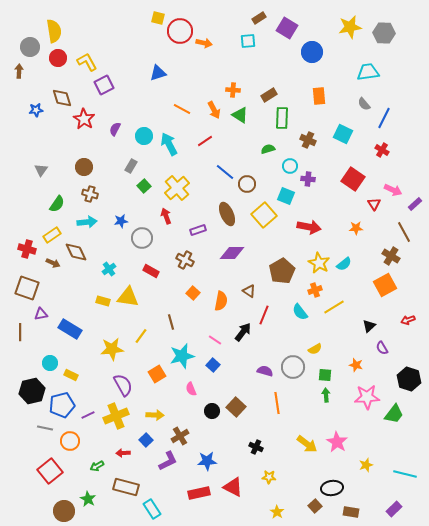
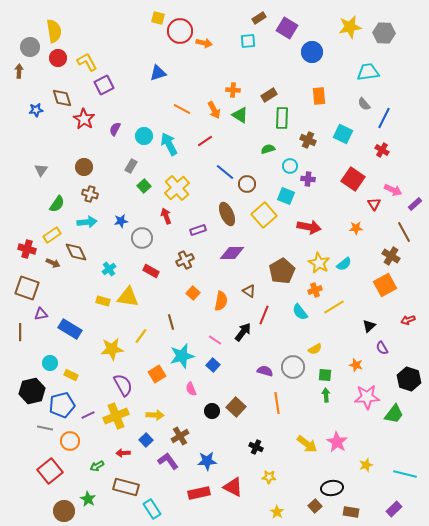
brown cross at (185, 260): rotated 36 degrees clockwise
purple L-shape at (168, 461): rotated 100 degrees counterclockwise
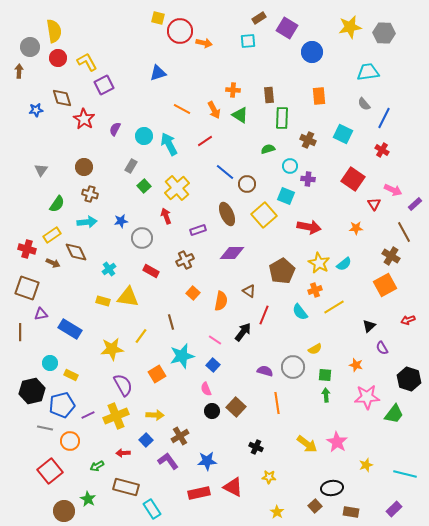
brown rectangle at (269, 95): rotated 63 degrees counterclockwise
pink semicircle at (191, 389): moved 15 px right
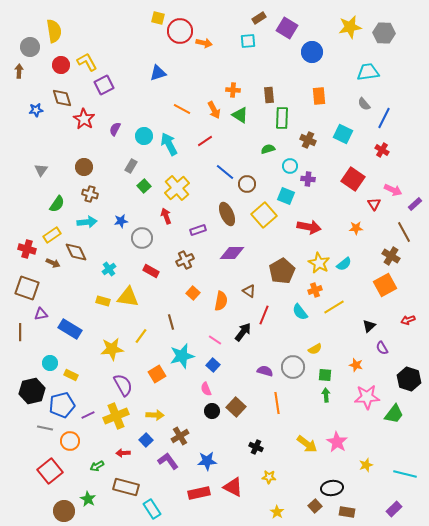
red circle at (58, 58): moved 3 px right, 7 px down
brown rectangle at (351, 512): moved 4 px left
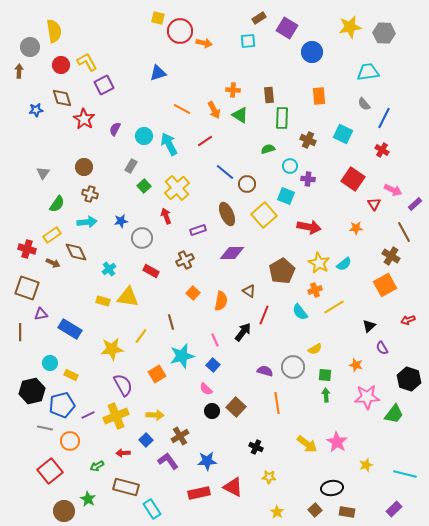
gray triangle at (41, 170): moved 2 px right, 3 px down
pink line at (215, 340): rotated 32 degrees clockwise
pink semicircle at (206, 389): rotated 24 degrees counterclockwise
brown square at (315, 506): moved 4 px down
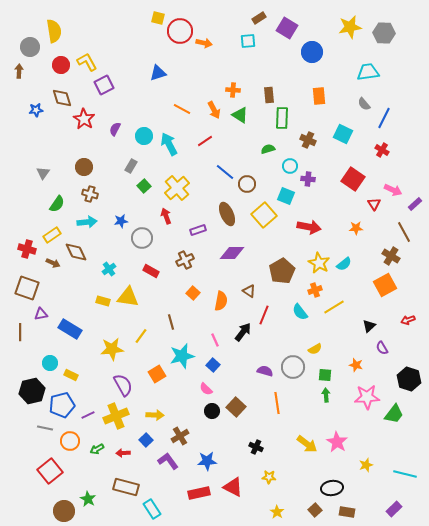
green arrow at (97, 466): moved 17 px up
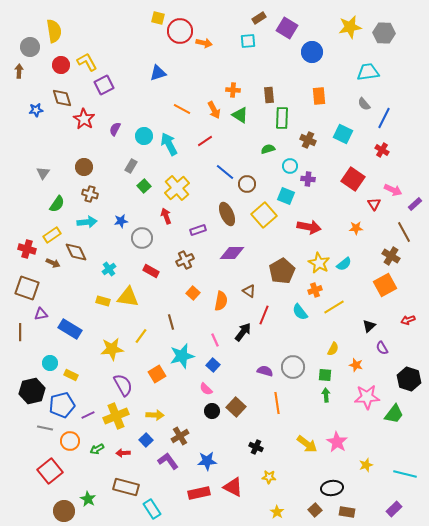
yellow semicircle at (315, 349): moved 18 px right; rotated 32 degrees counterclockwise
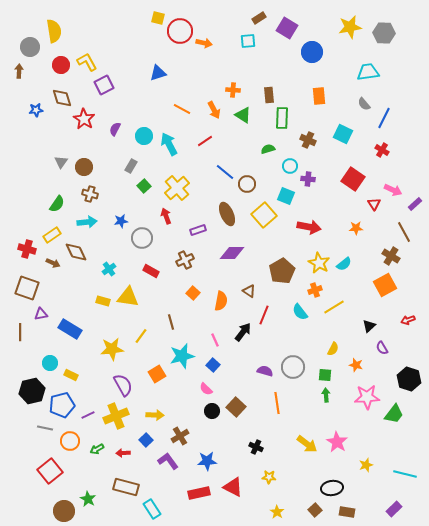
green triangle at (240, 115): moved 3 px right
gray triangle at (43, 173): moved 18 px right, 11 px up
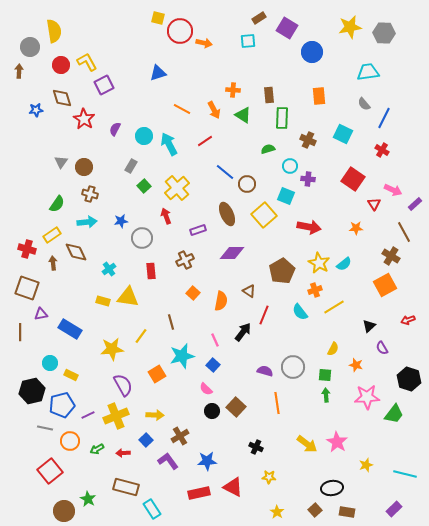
brown arrow at (53, 263): rotated 120 degrees counterclockwise
red rectangle at (151, 271): rotated 56 degrees clockwise
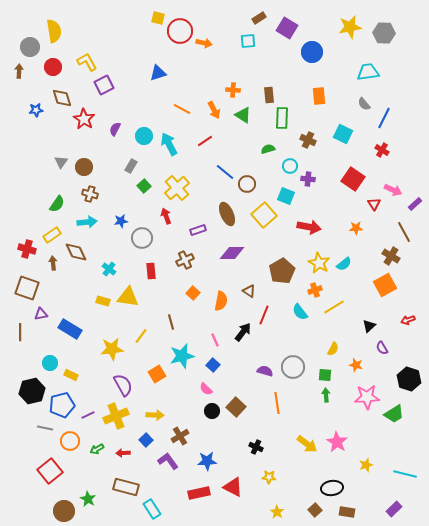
red circle at (61, 65): moved 8 px left, 2 px down
cyan cross at (109, 269): rotated 16 degrees counterclockwise
green trapezoid at (394, 414): rotated 20 degrees clockwise
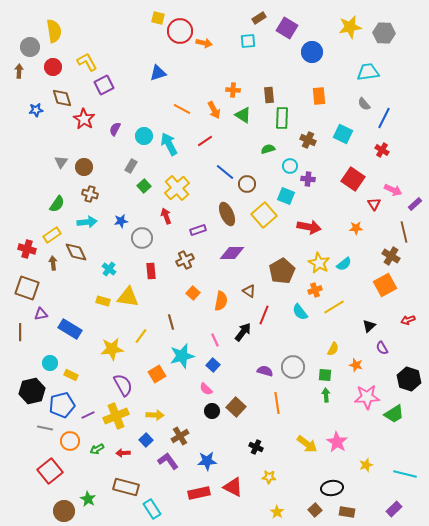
brown line at (404, 232): rotated 15 degrees clockwise
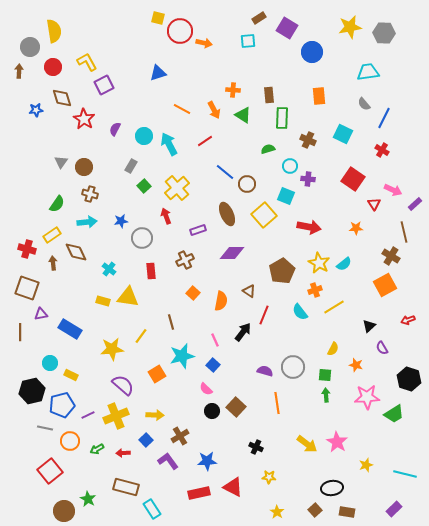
purple semicircle at (123, 385): rotated 20 degrees counterclockwise
